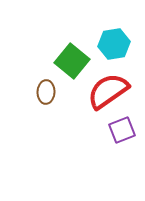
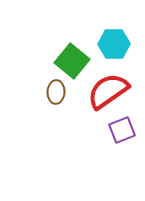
cyan hexagon: rotated 8 degrees clockwise
brown ellipse: moved 10 px right
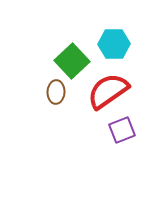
green square: rotated 8 degrees clockwise
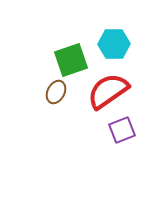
green square: moved 1 px left, 1 px up; rotated 24 degrees clockwise
brown ellipse: rotated 25 degrees clockwise
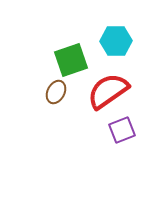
cyan hexagon: moved 2 px right, 3 px up
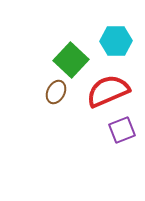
green square: rotated 28 degrees counterclockwise
red semicircle: rotated 12 degrees clockwise
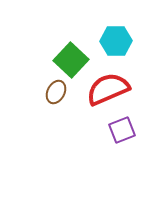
red semicircle: moved 2 px up
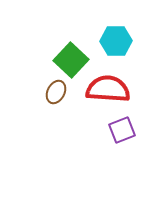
red semicircle: rotated 27 degrees clockwise
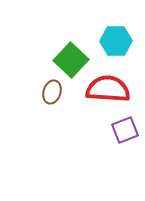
brown ellipse: moved 4 px left; rotated 10 degrees counterclockwise
purple square: moved 3 px right
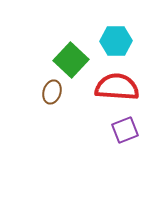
red semicircle: moved 9 px right, 2 px up
